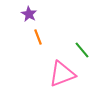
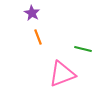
purple star: moved 3 px right, 1 px up
green line: moved 1 px right, 1 px up; rotated 36 degrees counterclockwise
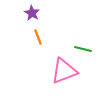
pink triangle: moved 2 px right, 3 px up
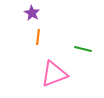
orange line: rotated 28 degrees clockwise
pink triangle: moved 10 px left, 3 px down
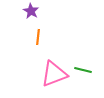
purple star: moved 1 px left, 2 px up
green line: moved 21 px down
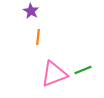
green line: rotated 36 degrees counterclockwise
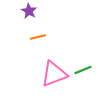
purple star: moved 2 px left
orange line: rotated 70 degrees clockwise
